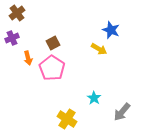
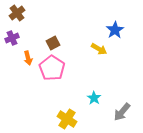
blue star: moved 4 px right; rotated 18 degrees clockwise
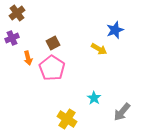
blue star: rotated 12 degrees clockwise
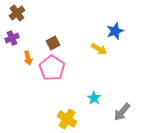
blue star: moved 1 px down
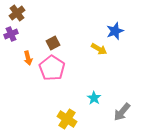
purple cross: moved 1 px left, 4 px up
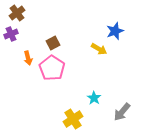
yellow cross: moved 6 px right; rotated 24 degrees clockwise
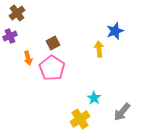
purple cross: moved 1 px left, 2 px down
yellow arrow: rotated 126 degrees counterclockwise
yellow cross: moved 7 px right
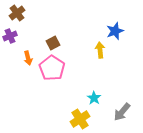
yellow arrow: moved 1 px right, 1 px down
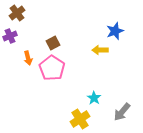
yellow arrow: rotated 84 degrees counterclockwise
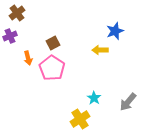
gray arrow: moved 6 px right, 10 px up
